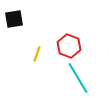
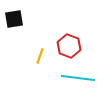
yellow line: moved 3 px right, 2 px down
cyan line: rotated 52 degrees counterclockwise
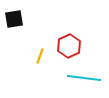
red hexagon: rotated 15 degrees clockwise
cyan line: moved 6 px right
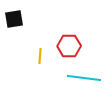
red hexagon: rotated 25 degrees clockwise
yellow line: rotated 14 degrees counterclockwise
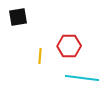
black square: moved 4 px right, 2 px up
cyan line: moved 2 px left
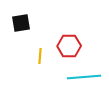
black square: moved 3 px right, 6 px down
cyan line: moved 2 px right, 1 px up; rotated 12 degrees counterclockwise
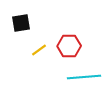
yellow line: moved 1 px left, 6 px up; rotated 49 degrees clockwise
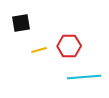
yellow line: rotated 21 degrees clockwise
